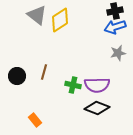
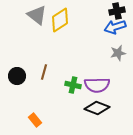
black cross: moved 2 px right
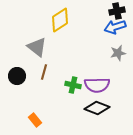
gray triangle: moved 32 px down
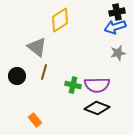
black cross: moved 1 px down
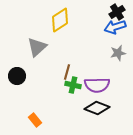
black cross: rotated 21 degrees counterclockwise
gray triangle: rotated 40 degrees clockwise
brown line: moved 23 px right
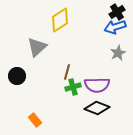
gray star: rotated 14 degrees counterclockwise
green cross: moved 2 px down; rotated 28 degrees counterclockwise
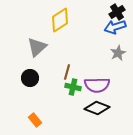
black circle: moved 13 px right, 2 px down
green cross: rotated 28 degrees clockwise
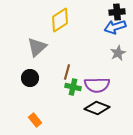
black cross: rotated 28 degrees clockwise
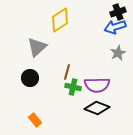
black cross: moved 1 px right; rotated 14 degrees counterclockwise
